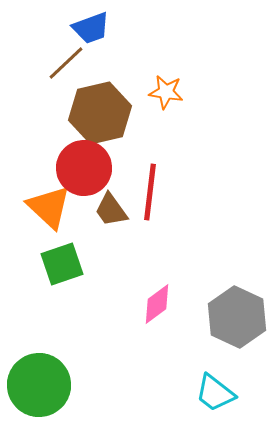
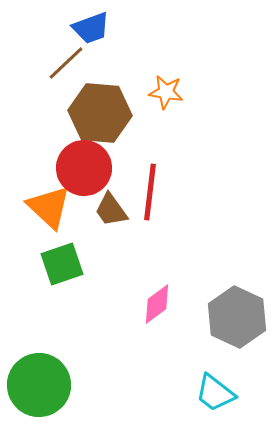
brown hexagon: rotated 18 degrees clockwise
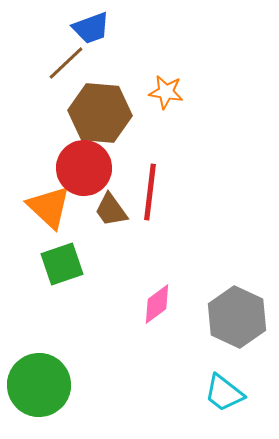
cyan trapezoid: moved 9 px right
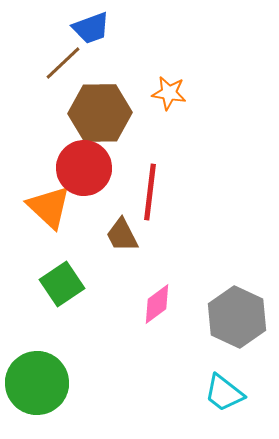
brown line: moved 3 px left
orange star: moved 3 px right, 1 px down
brown hexagon: rotated 6 degrees counterclockwise
brown trapezoid: moved 11 px right, 25 px down; rotated 9 degrees clockwise
green square: moved 20 px down; rotated 15 degrees counterclockwise
green circle: moved 2 px left, 2 px up
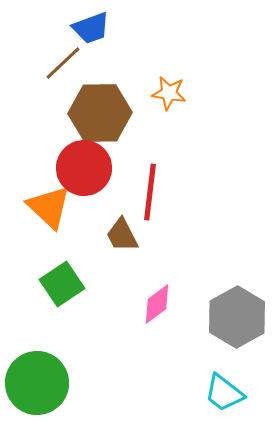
gray hexagon: rotated 6 degrees clockwise
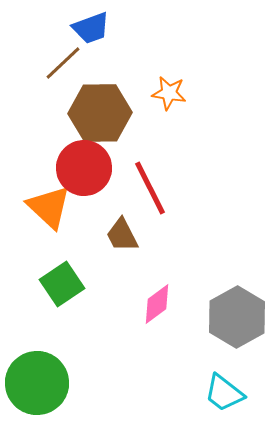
red line: moved 4 px up; rotated 34 degrees counterclockwise
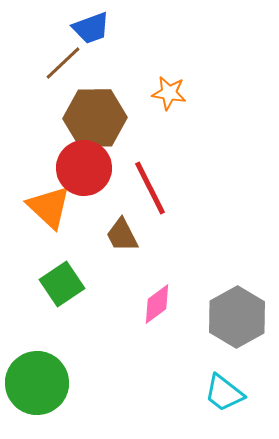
brown hexagon: moved 5 px left, 5 px down
